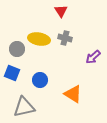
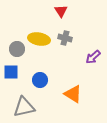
blue square: moved 1 px left, 1 px up; rotated 21 degrees counterclockwise
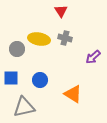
blue square: moved 6 px down
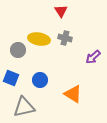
gray circle: moved 1 px right, 1 px down
blue square: rotated 21 degrees clockwise
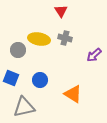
purple arrow: moved 1 px right, 2 px up
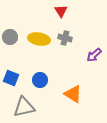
gray circle: moved 8 px left, 13 px up
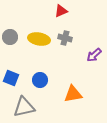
red triangle: rotated 40 degrees clockwise
orange triangle: rotated 42 degrees counterclockwise
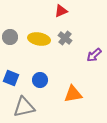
gray cross: rotated 24 degrees clockwise
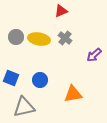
gray circle: moved 6 px right
